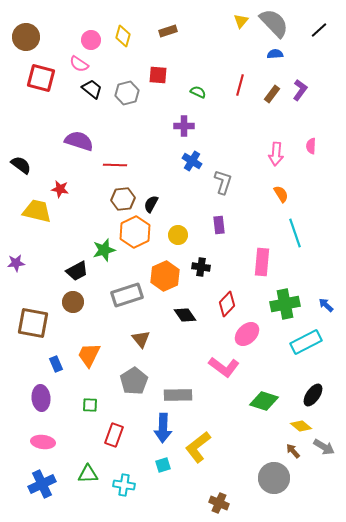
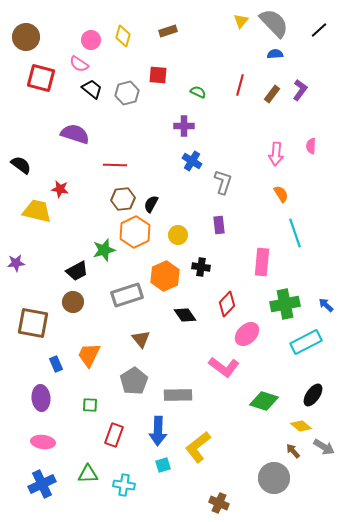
purple semicircle at (79, 141): moved 4 px left, 7 px up
blue arrow at (163, 428): moved 5 px left, 3 px down
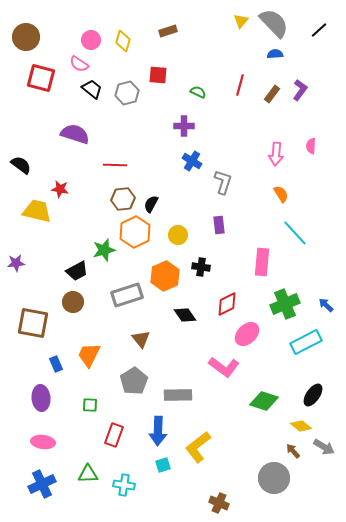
yellow diamond at (123, 36): moved 5 px down
cyan line at (295, 233): rotated 24 degrees counterclockwise
red diamond at (227, 304): rotated 20 degrees clockwise
green cross at (285, 304): rotated 12 degrees counterclockwise
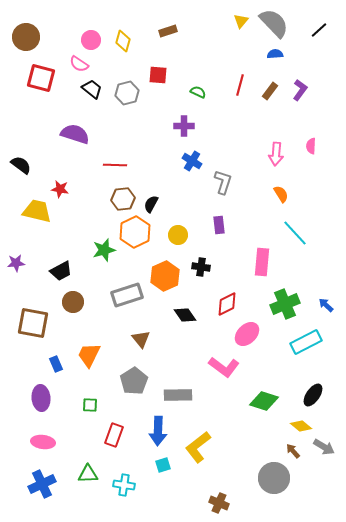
brown rectangle at (272, 94): moved 2 px left, 3 px up
black trapezoid at (77, 271): moved 16 px left
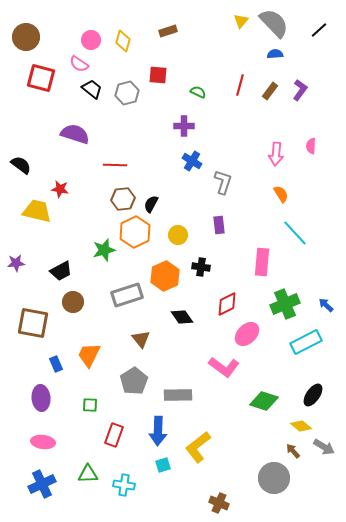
black diamond at (185, 315): moved 3 px left, 2 px down
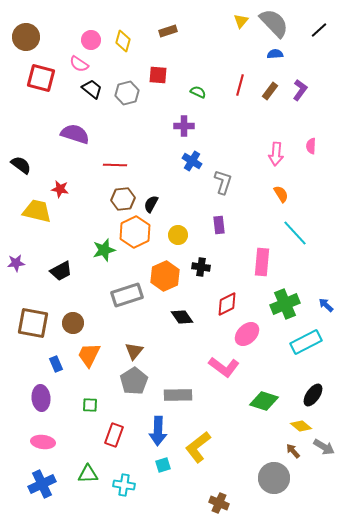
brown circle at (73, 302): moved 21 px down
brown triangle at (141, 339): moved 7 px left, 12 px down; rotated 18 degrees clockwise
